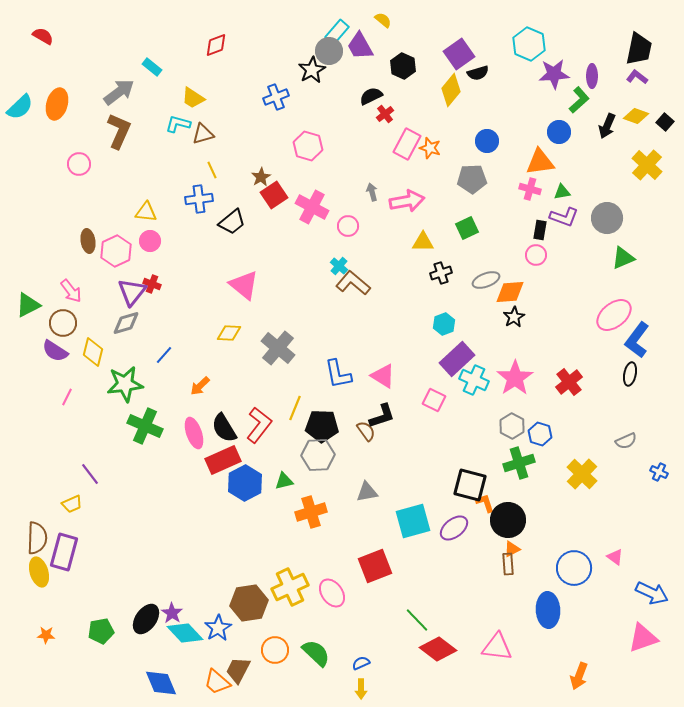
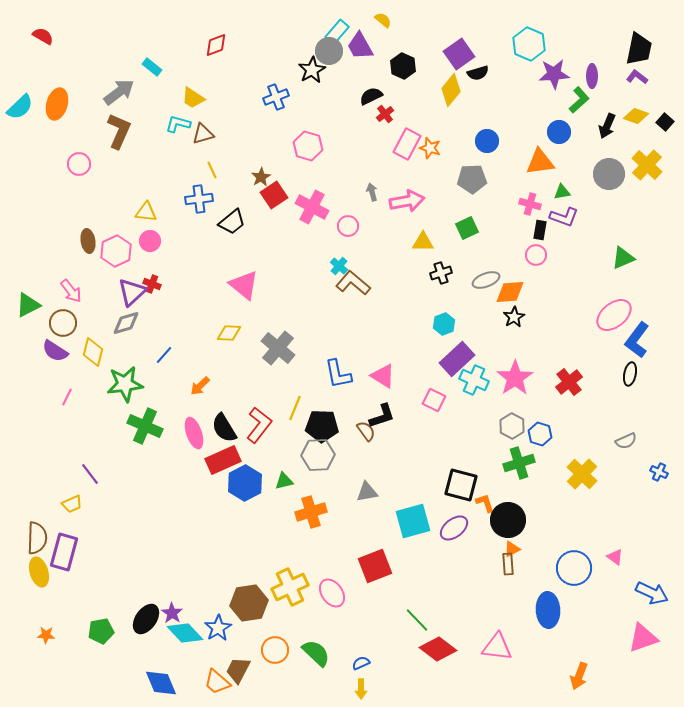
pink cross at (530, 189): moved 15 px down
gray circle at (607, 218): moved 2 px right, 44 px up
purple triangle at (132, 292): rotated 8 degrees clockwise
black square at (470, 485): moved 9 px left
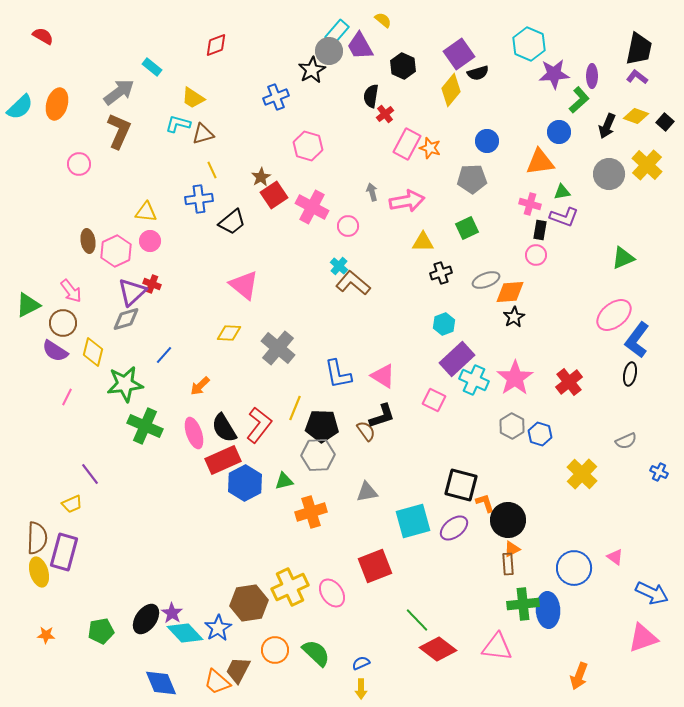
black semicircle at (371, 96): rotated 55 degrees counterclockwise
gray diamond at (126, 323): moved 4 px up
green cross at (519, 463): moved 4 px right, 141 px down; rotated 12 degrees clockwise
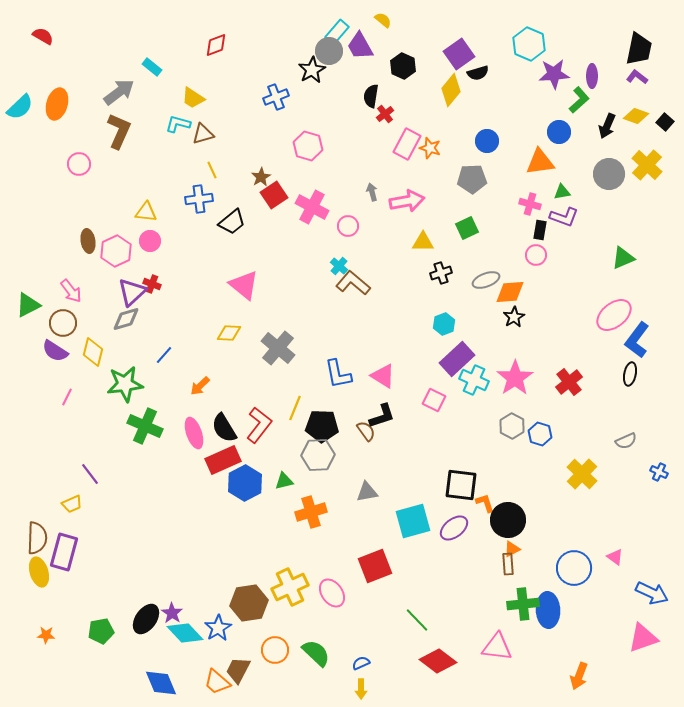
black square at (461, 485): rotated 8 degrees counterclockwise
red diamond at (438, 649): moved 12 px down
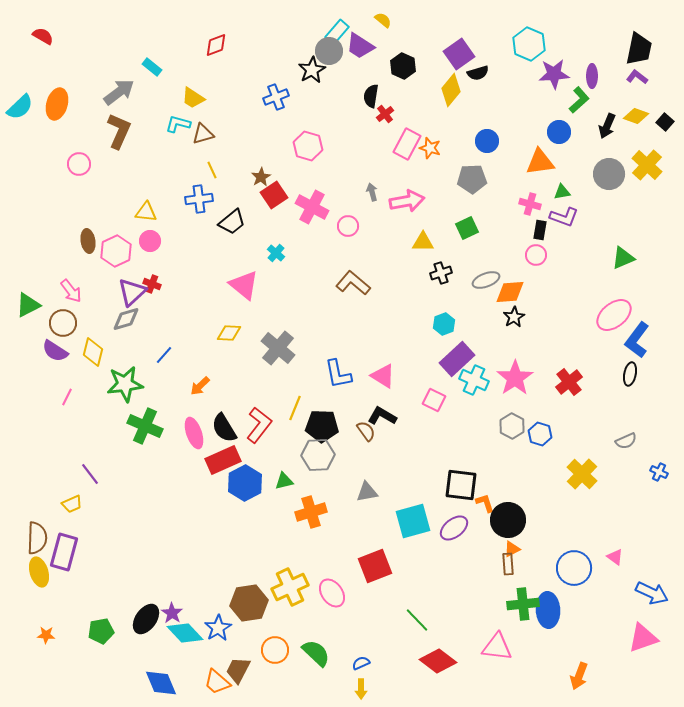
purple trapezoid at (360, 46): rotated 28 degrees counterclockwise
cyan cross at (339, 266): moved 63 px left, 13 px up
black L-shape at (382, 416): rotated 132 degrees counterclockwise
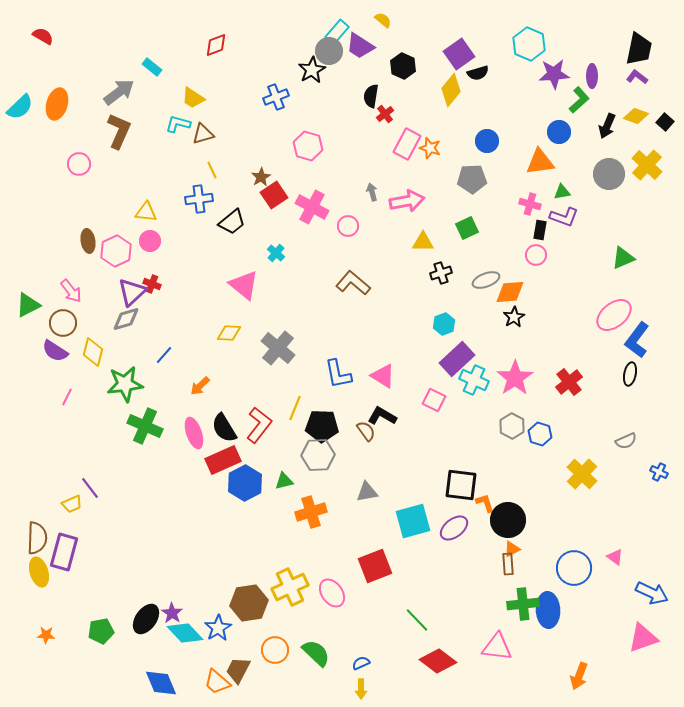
purple line at (90, 474): moved 14 px down
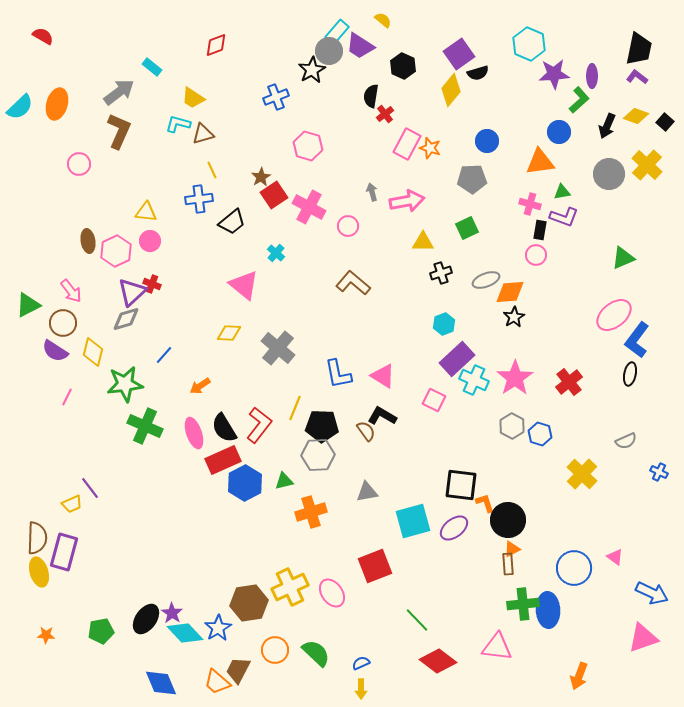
pink cross at (312, 207): moved 3 px left
orange arrow at (200, 386): rotated 10 degrees clockwise
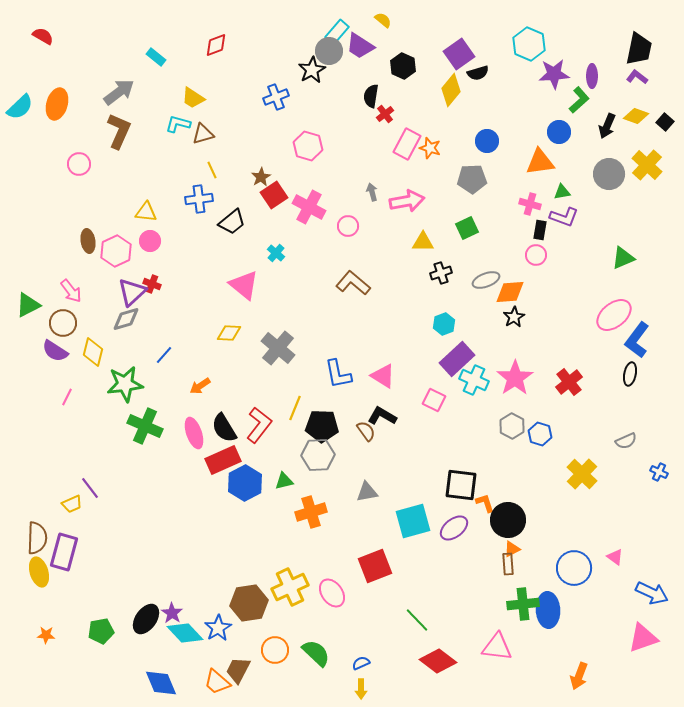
cyan rectangle at (152, 67): moved 4 px right, 10 px up
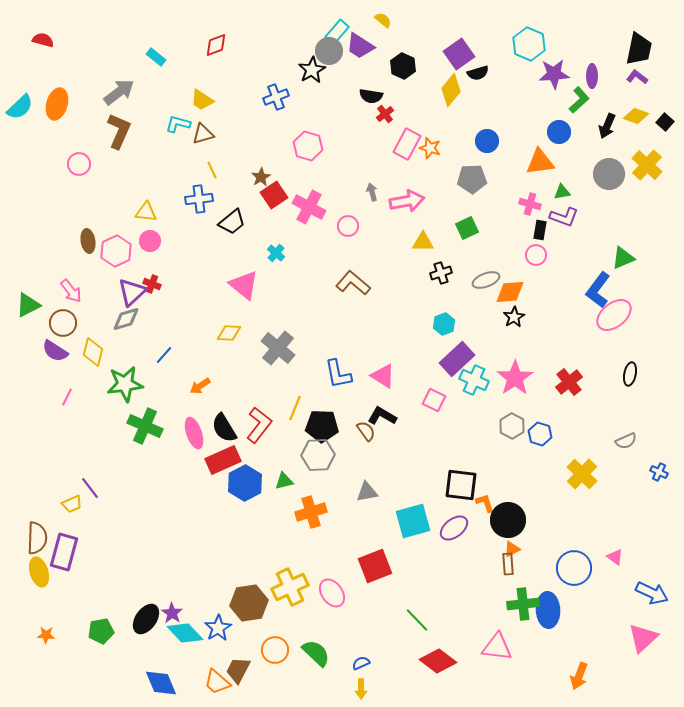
red semicircle at (43, 36): moved 4 px down; rotated 15 degrees counterclockwise
black semicircle at (371, 96): rotated 90 degrees counterclockwise
yellow trapezoid at (193, 98): moved 9 px right, 2 px down
blue L-shape at (637, 340): moved 39 px left, 50 px up
pink triangle at (643, 638): rotated 24 degrees counterclockwise
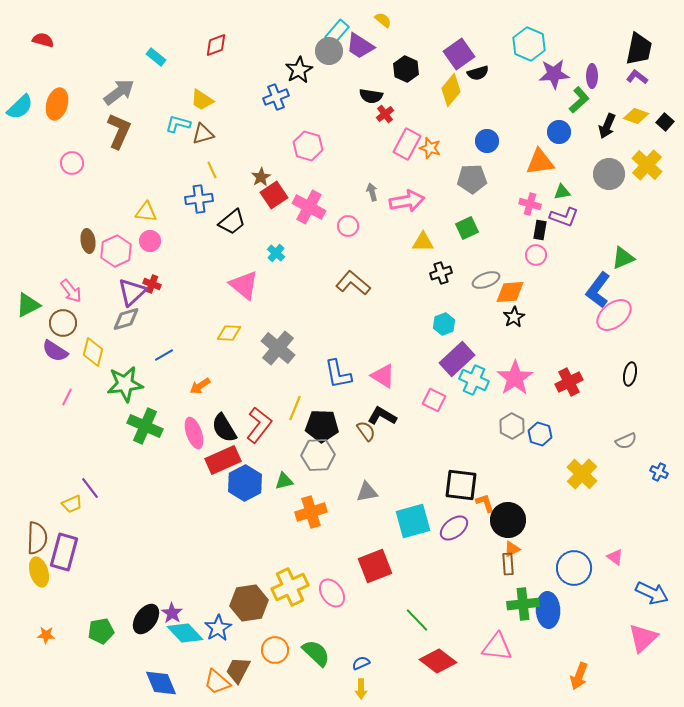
black hexagon at (403, 66): moved 3 px right, 3 px down
black star at (312, 70): moved 13 px left
pink circle at (79, 164): moved 7 px left, 1 px up
blue line at (164, 355): rotated 18 degrees clockwise
red cross at (569, 382): rotated 12 degrees clockwise
